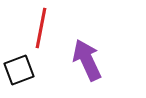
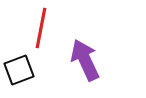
purple arrow: moved 2 px left
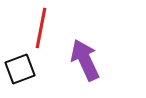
black square: moved 1 px right, 1 px up
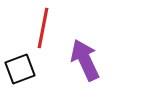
red line: moved 2 px right
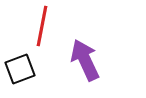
red line: moved 1 px left, 2 px up
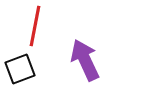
red line: moved 7 px left
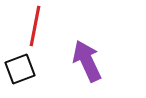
purple arrow: moved 2 px right, 1 px down
